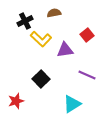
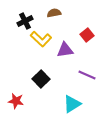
red star: rotated 28 degrees clockwise
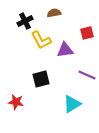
red square: moved 2 px up; rotated 24 degrees clockwise
yellow L-shape: moved 1 px down; rotated 20 degrees clockwise
black square: rotated 30 degrees clockwise
red star: moved 1 px down
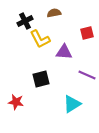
yellow L-shape: moved 1 px left, 1 px up
purple triangle: moved 1 px left, 2 px down; rotated 12 degrees clockwise
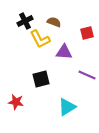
brown semicircle: moved 9 px down; rotated 32 degrees clockwise
cyan triangle: moved 5 px left, 3 px down
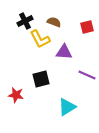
red square: moved 6 px up
red star: moved 7 px up
